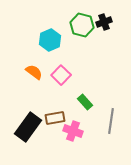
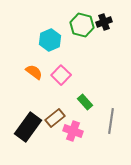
brown rectangle: rotated 30 degrees counterclockwise
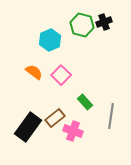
gray line: moved 5 px up
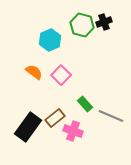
green rectangle: moved 2 px down
gray line: rotated 75 degrees counterclockwise
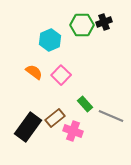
green hexagon: rotated 15 degrees counterclockwise
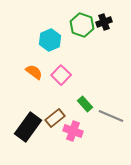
green hexagon: rotated 20 degrees clockwise
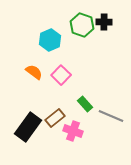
black cross: rotated 21 degrees clockwise
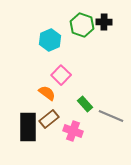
orange semicircle: moved 13 px right, 21 px down
brown rectangle: moved 6 px left, 1 px down
black rectangle: rotated 36 degrees counterclockwise
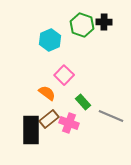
pink square: moved 3 px right
green rectangle: moved 2 px left, 2 px up
black rectangle: moved 3 px right, 3 px down
pink cross: moved 4 px left, 8 px up
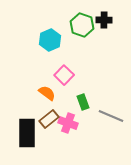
black cross: moved 2 px up
green rectangle: rotated 21 degrees clockwise
pink cross: moved 1 px left
black rectangle: moved 4 px left, 3 px down
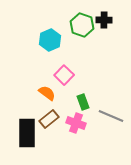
pink cross: moved 8 px right
